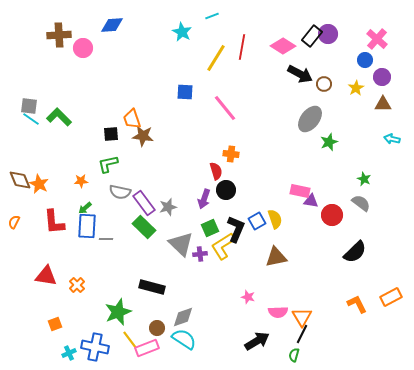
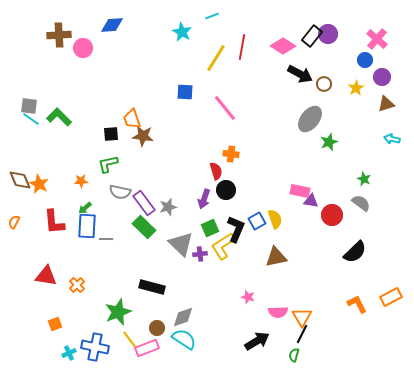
brown triangle at (383, 104): moved 3 px right; rotated 18 degrees counterclockwise
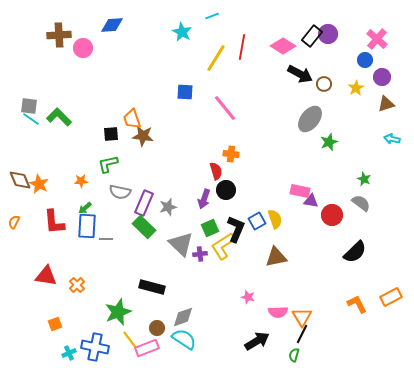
purple rectangle at (144, 203): rotated 60 degrees clockwise
